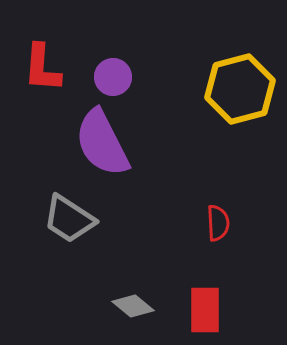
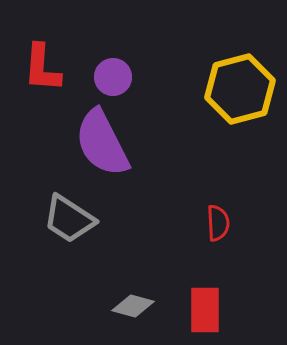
gray diamond: rotated 24 degrees counterclockwise
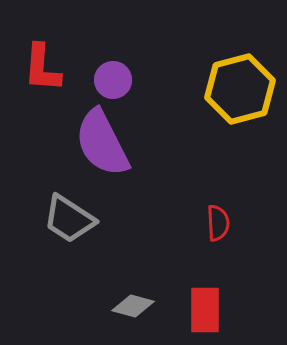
purple circle: moved 3 px down
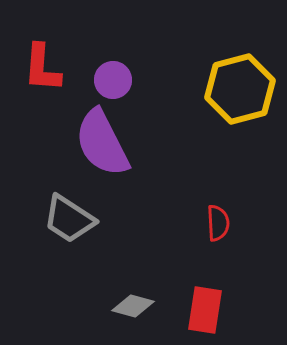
red rectangle: rotated 9 degrees clockwise
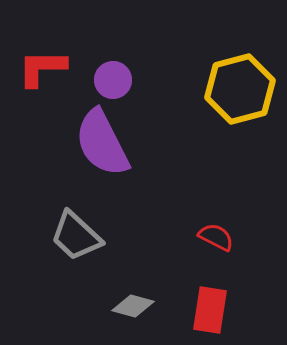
red L-shape: rotated 86 degrees clockwise
gray trapezoid: moved 7 px right, 17 px down; rotated 10 degrees clockwise
red semicircle: moved 2 px left, 14 px down; rotated 60 degrees counterclockwise
red rectangle: moved 5 px right
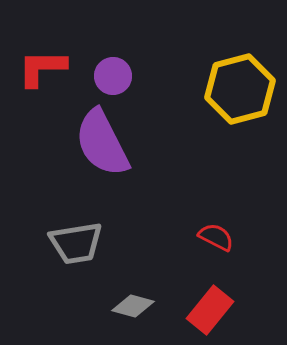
purple circle: moved 4 px up
gray trapezoid: moved 7 px down; rotated 52 degrees counterclockwise
red rectangle: rotated 30 degrees clockwise
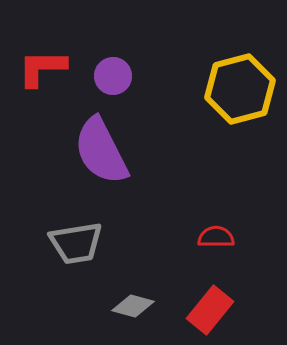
purple semicircle: moved 1 px left, 8 px down
red semicircle: rotated 27 degrees counterclockwise
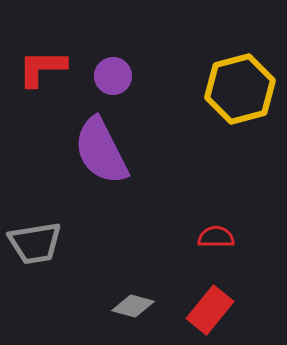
gray trapezoid: moved 41 px left
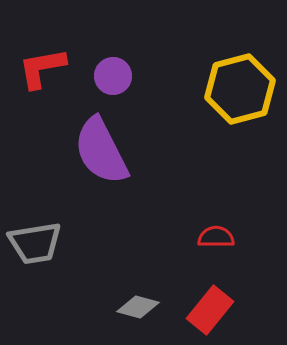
red L-shape: rotated 10 degrees counterclockwise
gray diamond: moved 5 px right, 1 px down
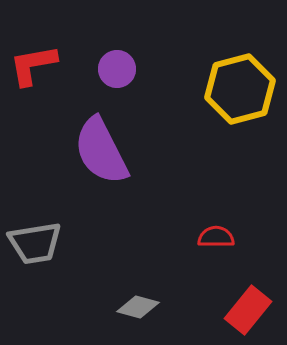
red L-shape: moved 9 px left, 3 px up
purple circle: moved 4 px right, 7 px up
red rectangle: moved 38 px right
